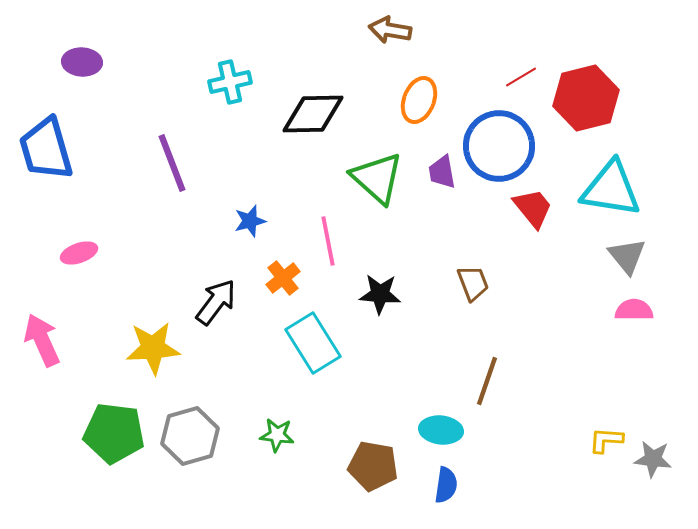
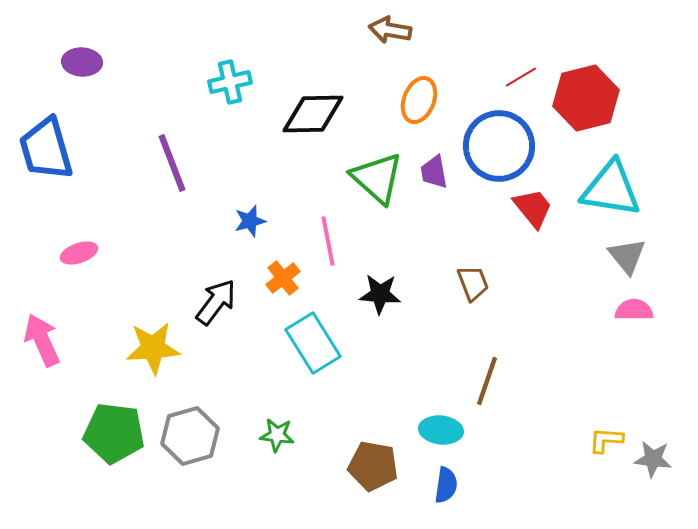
purple trapezoid: moved 8 px left
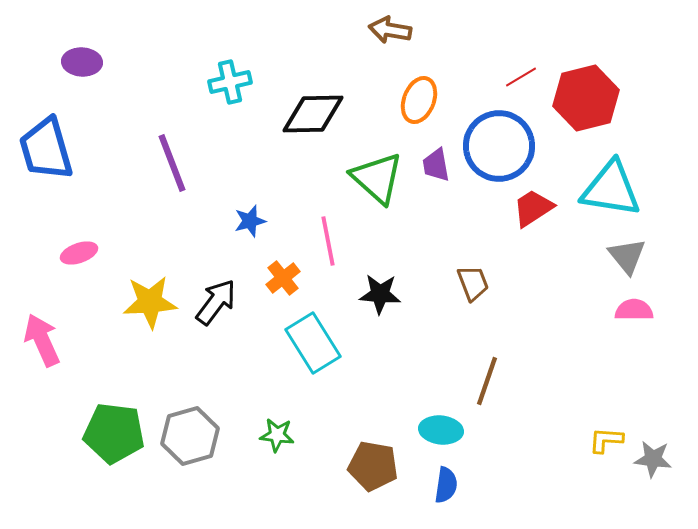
purple trapezoid: moved 2 px right, 7 px up
red trapezoid: rotated 84 degrees counterclockwise
yellow star: moved 3 px left, 46 px up
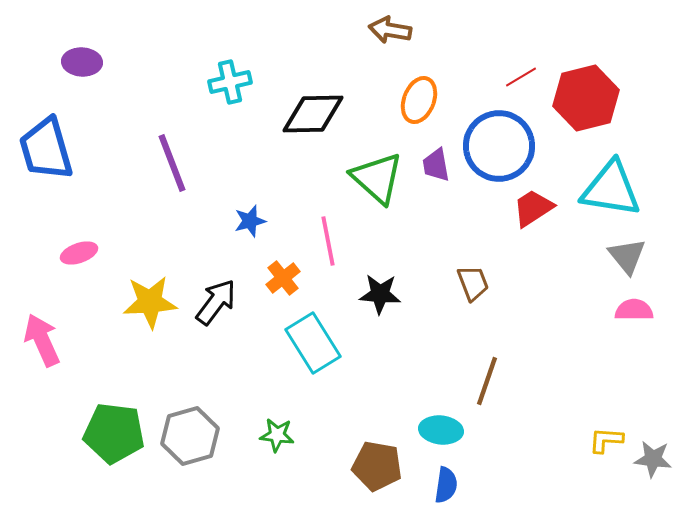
brown pentagon: moved 4 px right
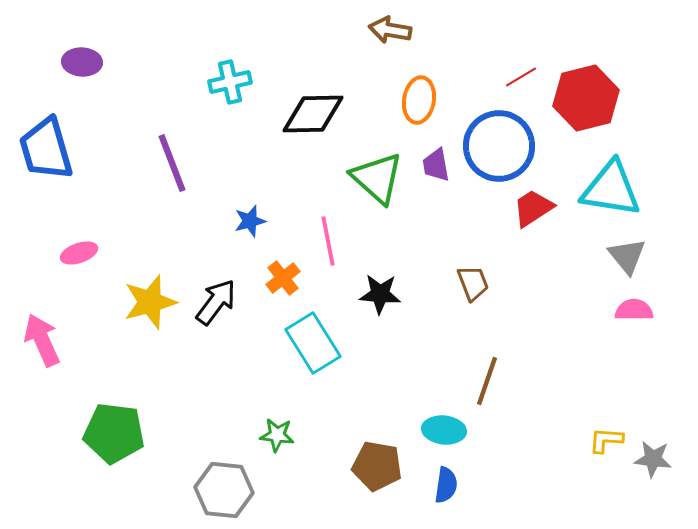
orange ellipse: rotated 12 degrees counterclockwise
yellow star: rotated 12 degrees counterclockwise
cyan ellipse: moved 3 px right
gray hexagon: moved 34 px right, 54 px down; rotated 22 degrees clockwise
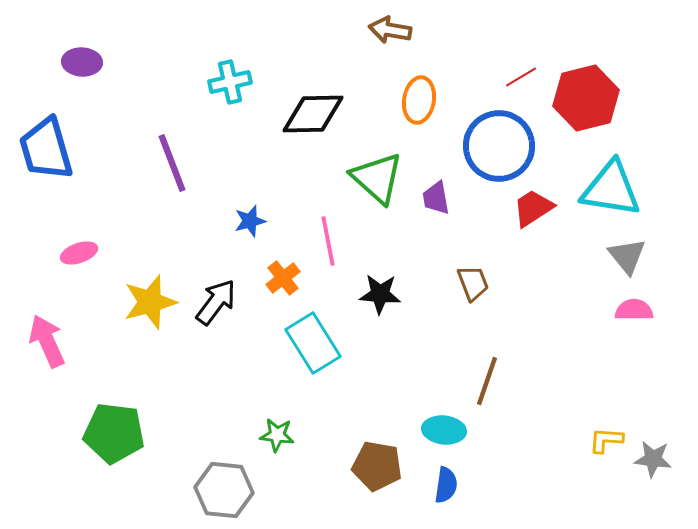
purple trapezoid: moved 33 px down
pink arrow: moved 5 px right, 1 px down
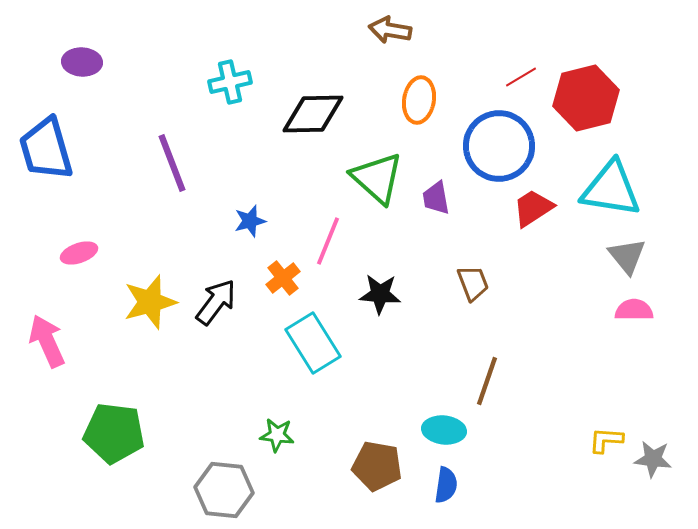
pink line: rotated 33 degrees clockwise
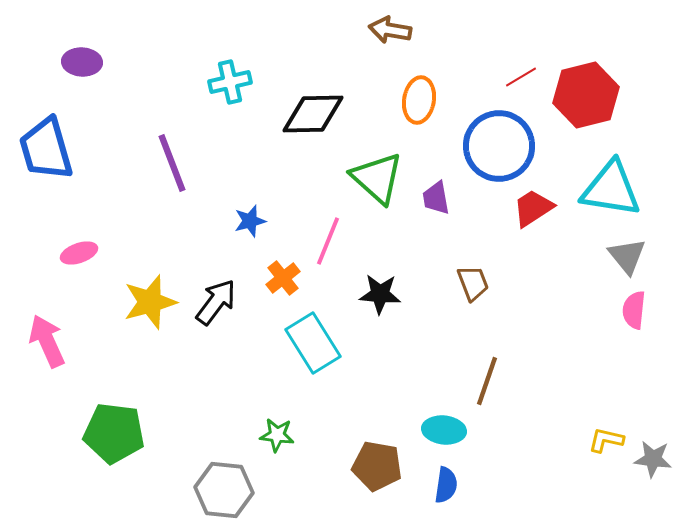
red hexagon: moved 3 px up
pink semicircle: rotated 84 degrees counterclockwise
yellow L-shape: rotated 9 degrees clockwise
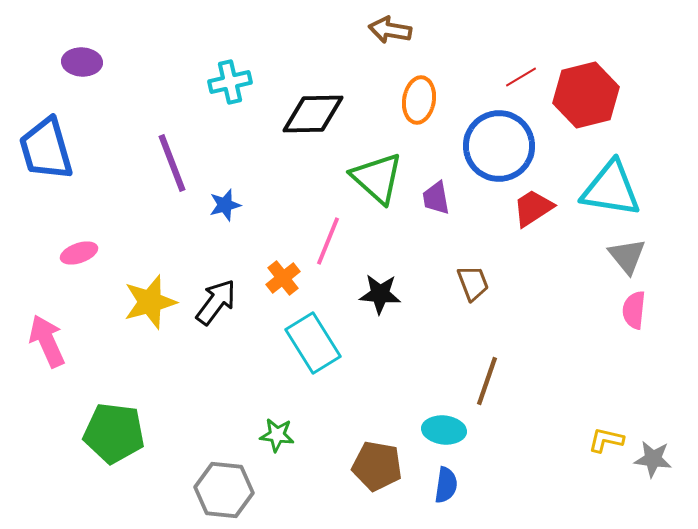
blue star: moved 25 px left, 16 px up
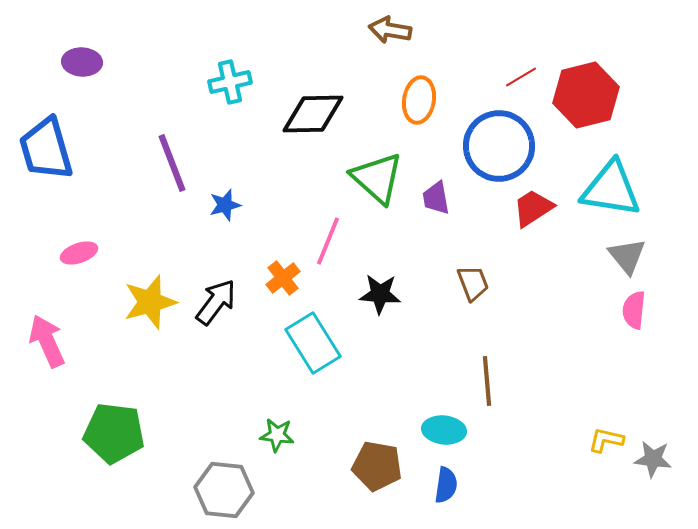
brown line: rotated 24 degrees counterclockwise
